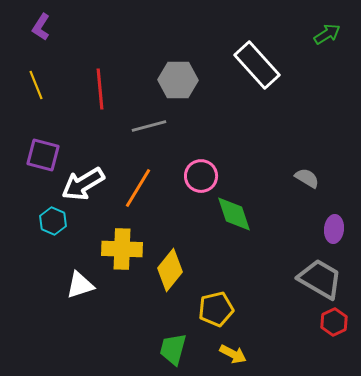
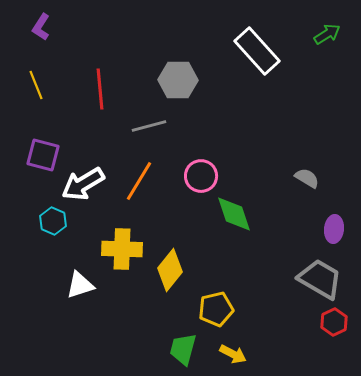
white rectangle: moved 14 px up
orange line: moved 1 px right, 7 px up
green trapezoid: moved 10 px right
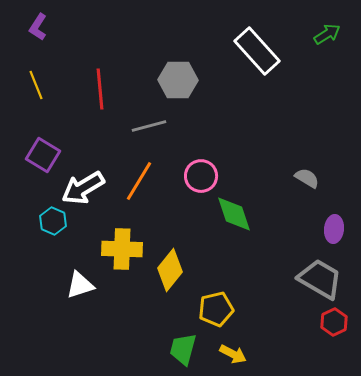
purple L-shape: moved 3 px left
purple square: rotated 16 degrees clockwise
white arrow: moved 4 px down
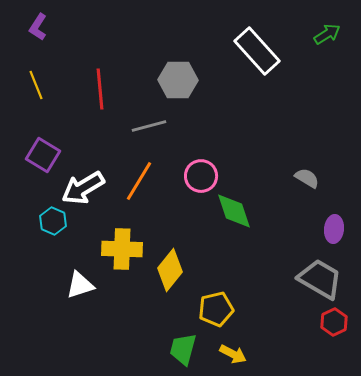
green diamond: moved 3 px up
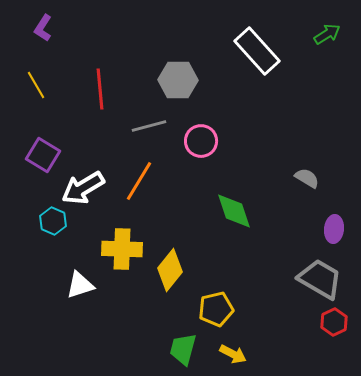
purple L-shape: moved 5 px right, 1 px down
yellow line: rotated 8 degrees counterclockwise
pink circle: moved 35 px up
